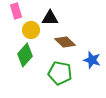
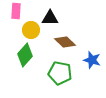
pink rectangle: rotated 21 degrees clockwise
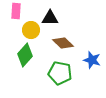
brown diamond: moved 2 px left, 1 px down
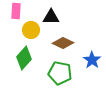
black triangle: moved 1 px right, 1 px up
brown diamond: rotated 20 degrees counterclockwise
green diamond: moved 1 px left, 3 px down
blue star: rotated 18 degrees clockwise
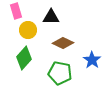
pink rectangle: rotated 21 degrees counterclockwise
yellow circle: moved 3 px left
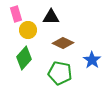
pink rectangle: moved 3 px down
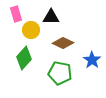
yellow circle: moved 3 px right
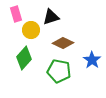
black triangle: rotated 18 degrees counterclockwise
green pentagon: moved 1 px left, 2 px up
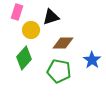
pink rectangle: moved 1 px right, 2 px up; rotated 35 degrees clockwise
brown diamond: rotated 25 degrees counterclockwise
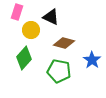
black triangle: rotated 42 degrees clockwise
brown diamond: moved 1 px right; rotated 15 degrees clockwise
